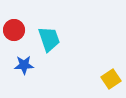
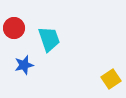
red circle: moved 2 px up
blue star: rotated 12 degrees counterclockwise
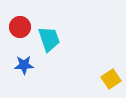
red circle: moved 6 px right, 1 px up
blue star: rotated 12 degrees clockwise
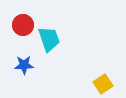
red circle: moved 3 px right, 2 px up
yellow square: moved 8 px left, 5 px down
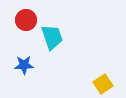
red circle: moved 3 px right, 5 px up
cyan trapezoid: moved 3 px right, 2 px up
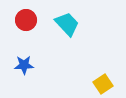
cyan trapezoid: moved 15 px right, 13 px up; rotated 24 degrees counterclockwise
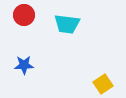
red circle: moved 2 px left, 5 px up
cyan trapezoid: rotated 140 degrees clockwise
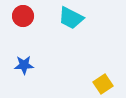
red circle: moved 1 px left, 1 px down
cyan trapezoid: moved 4 px right, 6 px up; rotated 20 degrees clockwise
